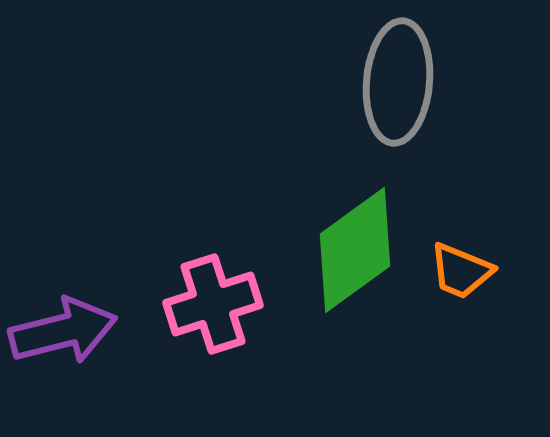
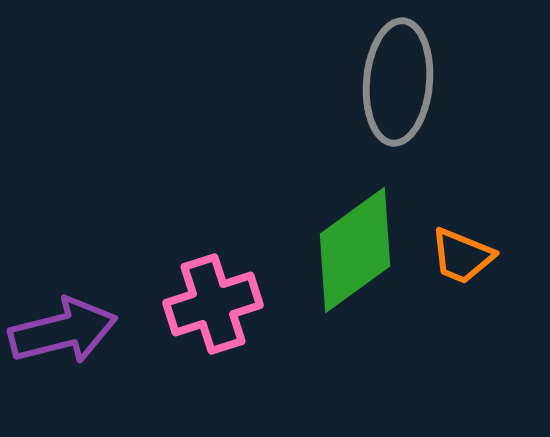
orange trapezoid: moved 1 px right, 15 px up
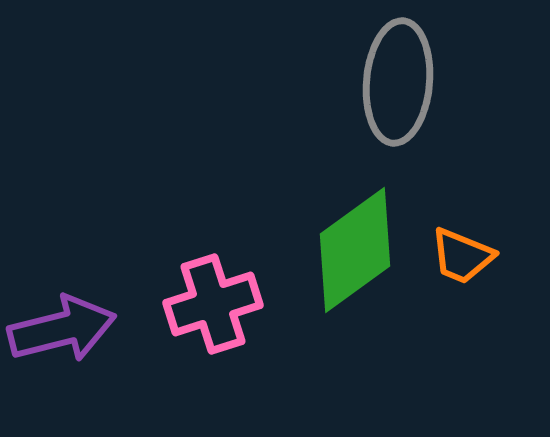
purple arrow: moved 1 px left, 2 px up
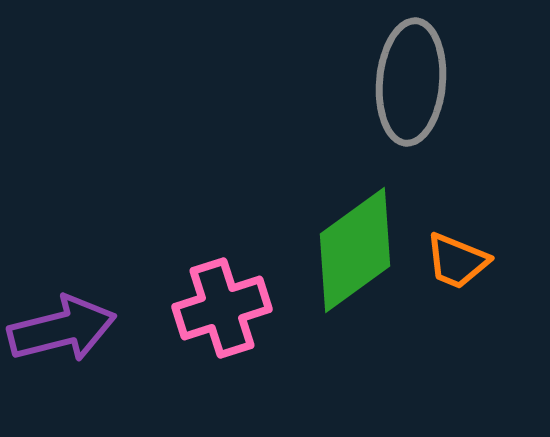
gray ellipse: moved 13 px right
orange trapezoid: moved 5 px left, 5 px down
pink cross: moved 9 px right, 4 px down
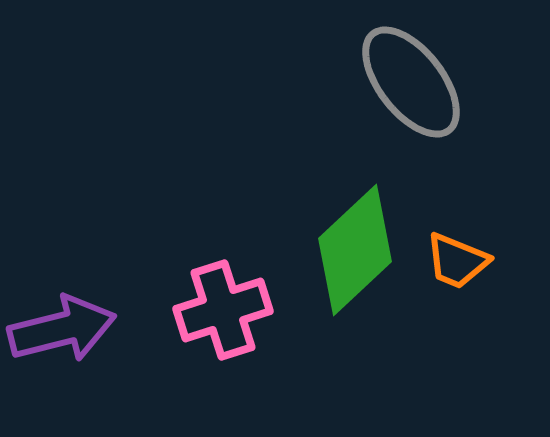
gray ellipse: rotated 43 degrees counterclockwise
green diamond: rotated 7 degrees counterclockwise
pink cross: moved 1 px right, 2 px down
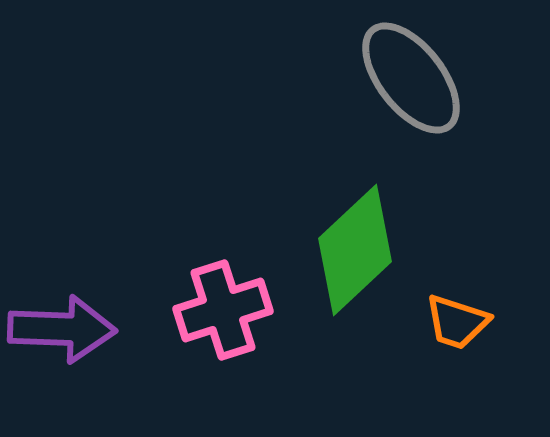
gray ellipse: moved 4 px up
orange trapezoid: moved 61 px down; rotated 4 degrees counterclockwise
purple arrow: rotated 16 degrees clockwise
